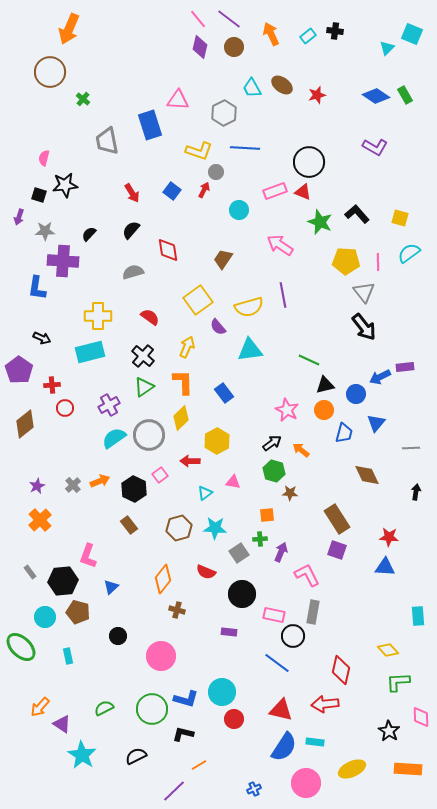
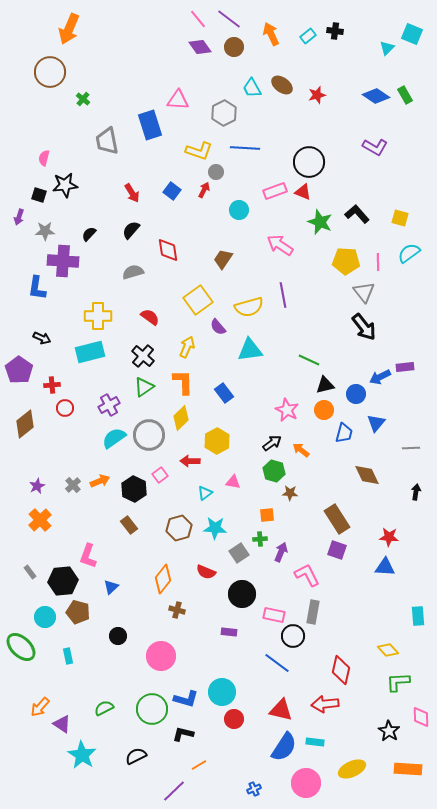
purple diamond at (200, 47): rotated 50 degrees counterclockwise
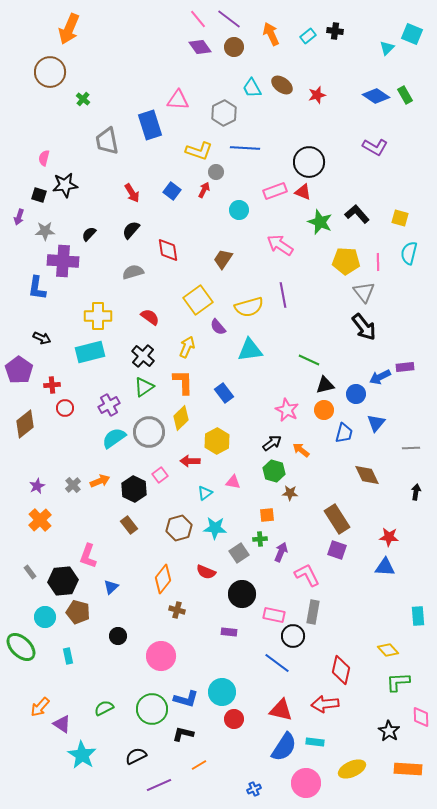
cyan semicircle at (409, 253): rotated 40 degrees counterclockwise
gray circle at (149, 435): moved 3 px up
purple line at (174, 791): moved 15 px left, 6 px up; rotated 20 degrees clockwise
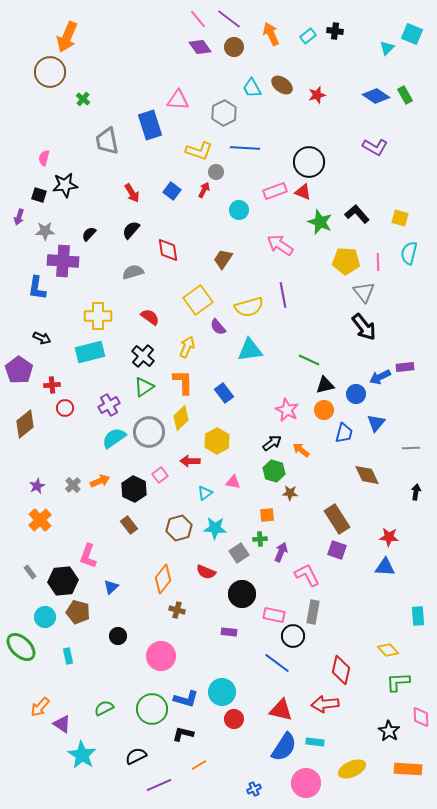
orange arrow at (69, 29): moved 2 px left, 8 px down
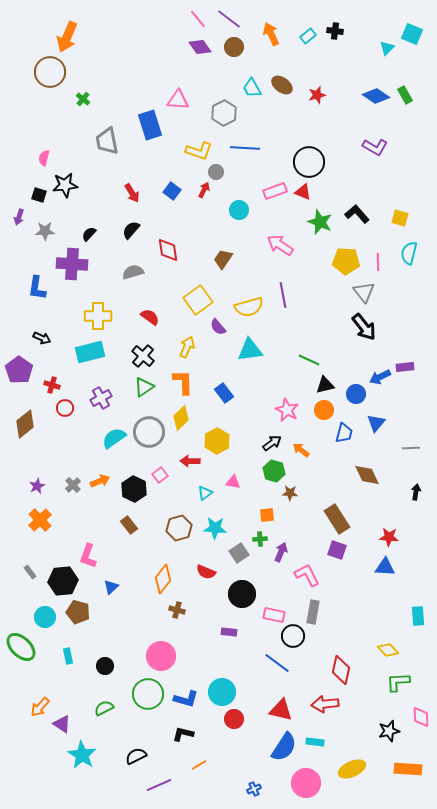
purple cross at (63, 261): moved 9 px right, 3 px down
red cross at (52, 385): rotated 21 degrees clockwise
purple cross at (109, 405): moved 8 px left, 7 px up
black circle at (118, 636): moved 13 px left, 30 px down
green circle at (152, 709): moved 4 px left, 15 px up
black star at (389, 731): rotated 25 degrees clockwise
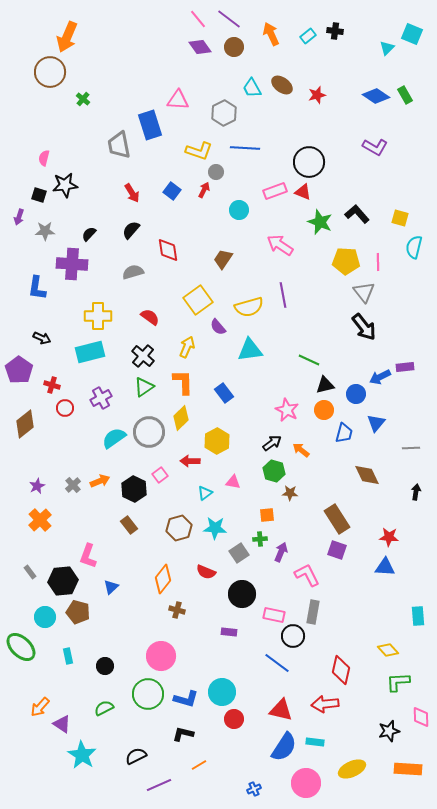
gray trapezoid at (107, 141): moved 12 px right, 4 px down
cyan semicircle at (409, 253): moved 5 px right, 6 px up
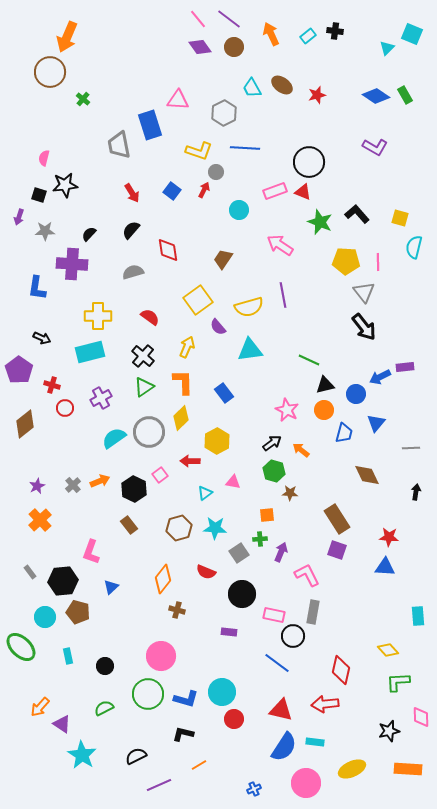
pink L-shape at (88, 556): moved 3 px right, 4 px up
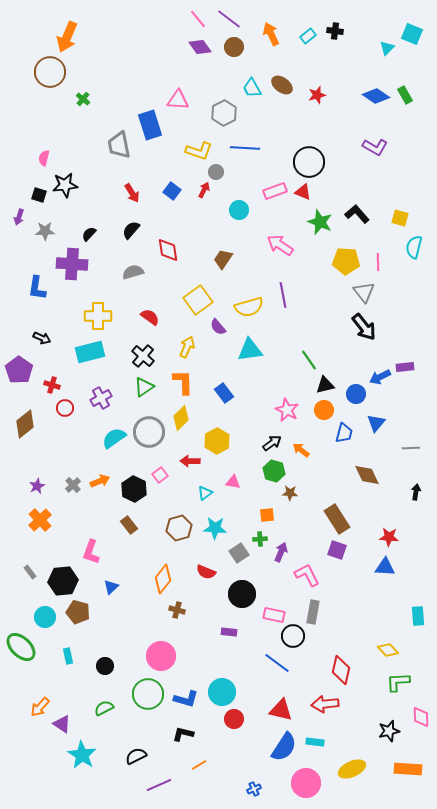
green line at (309, 360): rotated 30 degrees clockwise
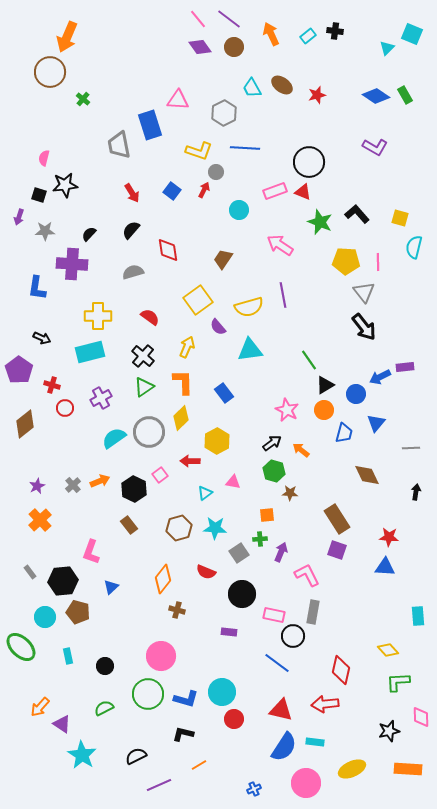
black triangle at (325, 385): rotated 18 degrees counterclockwise
